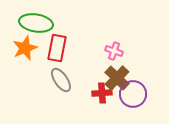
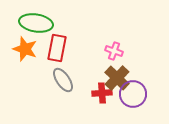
orange star: moved 1 px down; rotated 30 degrees counterclockwise
gray ellipse: moved 2 px right
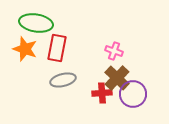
gray ellipse: rotated 70 degrees counterclockwise
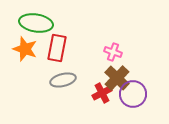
pink cross: moved 1 px left, 1 px down
red cross: rotated 24 degrees counterclockwise
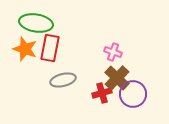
red rectangle: moved 7 px left
red cross: rotated 12 degrees clockwise
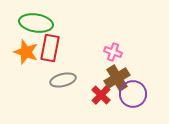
orange star: moved 1 px right, 3 px down
brown cross: rotated 15 degrees clockwise
red cross: moved 1 px left, 2 px down; rotated 30 degrees counterclockwise
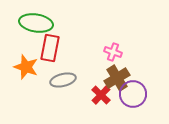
orange star: moved 15 px down
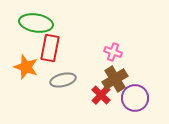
brown cross: moved 2 px left, 1 px down
purple circle: moved 2 px right, 4 px down
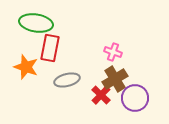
gray ellipse: moved 4 px right
